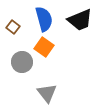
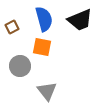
brown square: moved 1 px left; rotated 24 degrees clockwise
orange square: moved 2 px left; rotated 24 degrees counterclockwise
gray circle: moved 2 px left, 4 px down
gray triangle: moved 2 px up
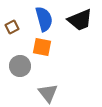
gray triangle: moved 1 px right, 2 px down
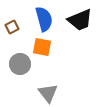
gray circle: moved 2 px up
